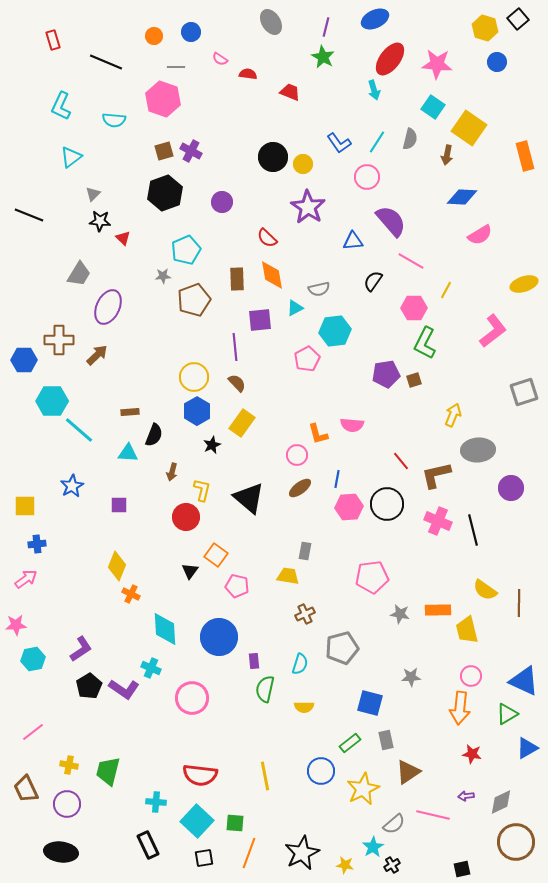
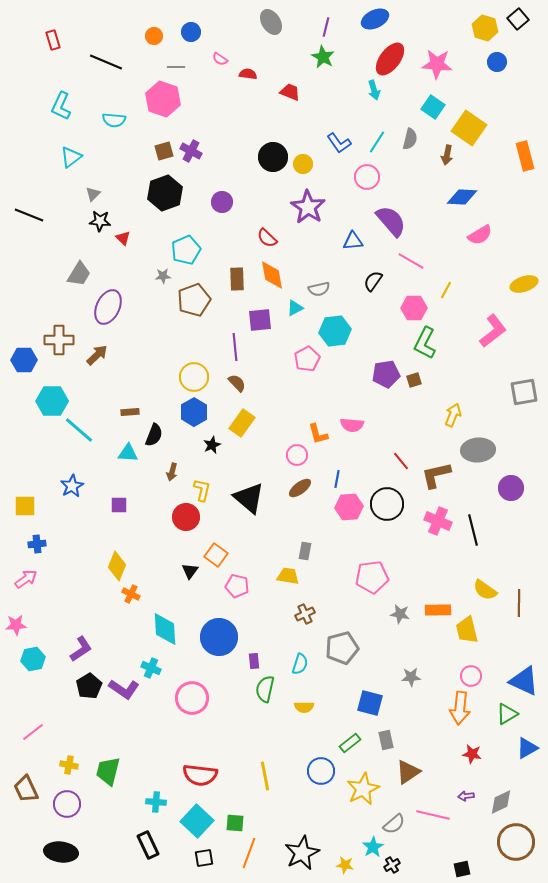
gray square at (524, 392): rotated 8 degrees clockwise
blue hexagon at (197, 411): moved 3 px left, 1 px down
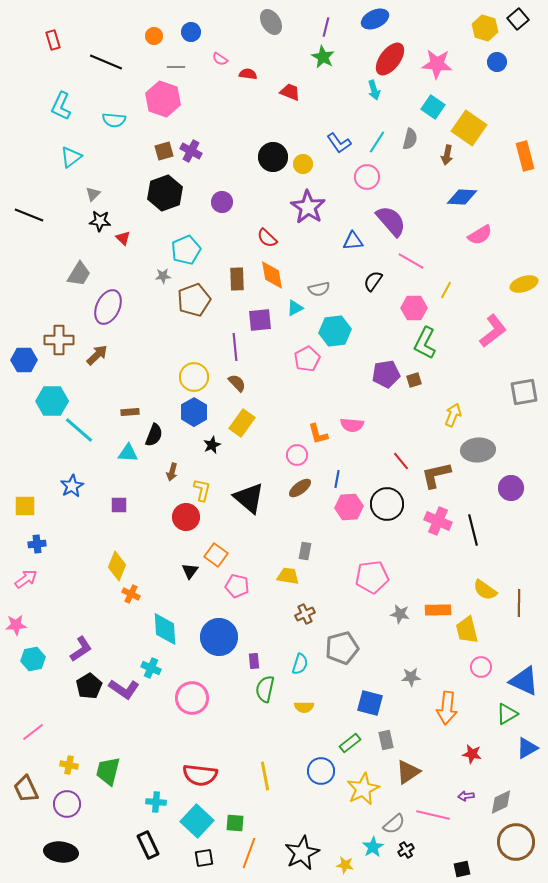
pink circle at (471, 676): moved 10 px right, 9 px up
orange arrow at (460, 708): moved 13 px left
black cross at (392, 865): moved 14 px right, 15 px up
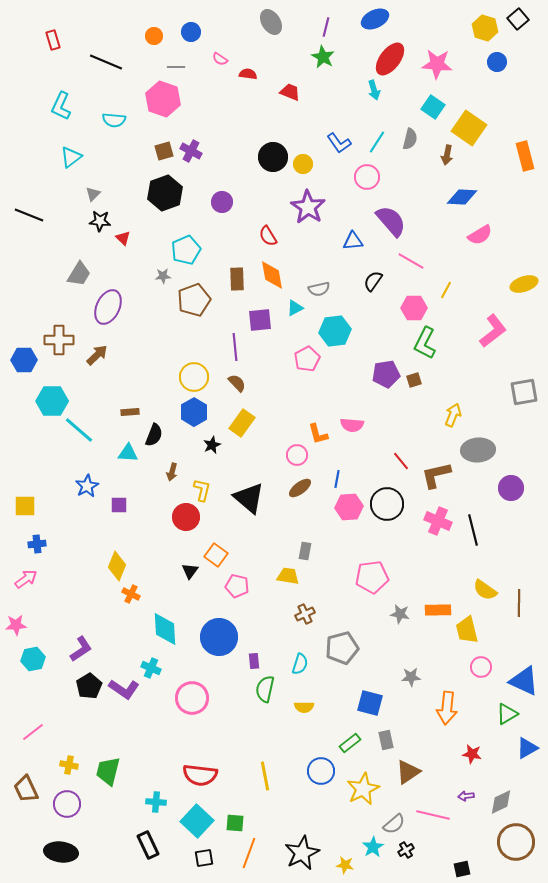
red semicircle at (267, 238): moved 1 px right, 2 px up; rotated 15 degrees clockwise
blue star at (72, 486): moved 15 px right
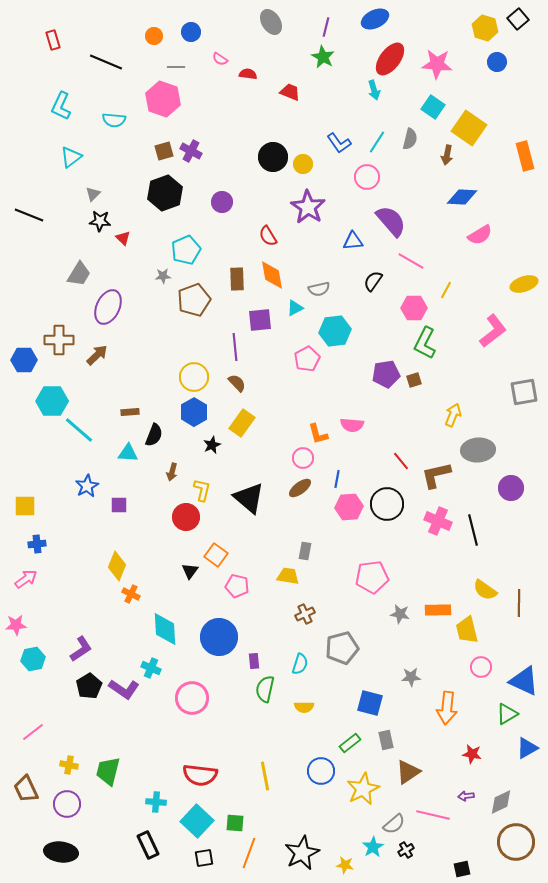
pink circle at (297, 455): moved 6 px right, 3 px down
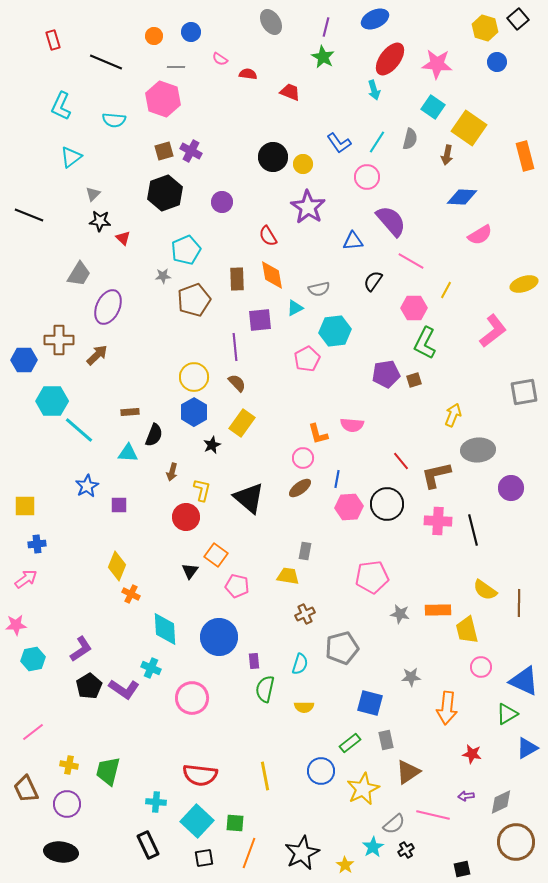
pink cross at (438, 521): rotated 20 degrees counterclockwise
yellow star at (345, 865): rotated 24 degrees clockwise
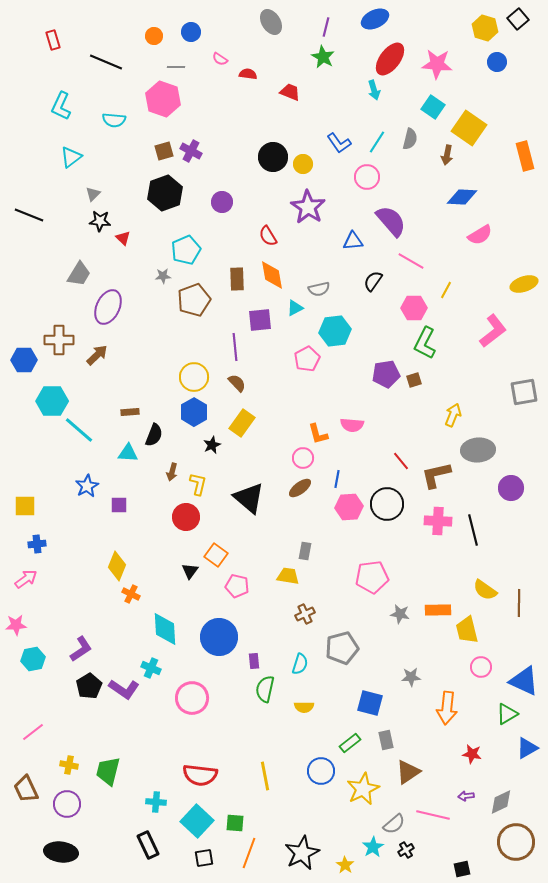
yellow L-shape at (202, 490): moved 4 px left, 6 px up
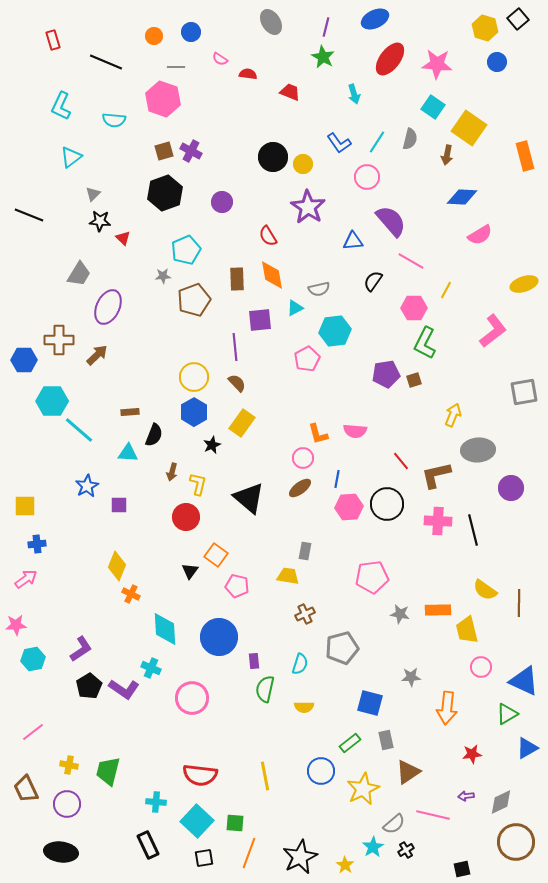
cyan arrow at (374, 90): moved 20 px left, 4 px down
pink semicircle at (352, 425): moved 3 px right, 6 px down
red star at (472, 754): rotated 18 degrees counterclockwise
black star at (302, 853): moved 2 px left, 4 px down
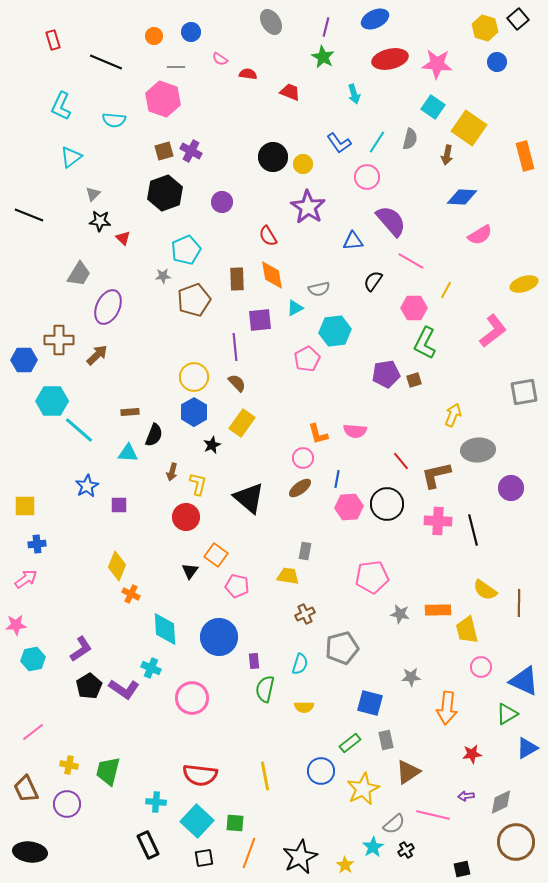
red ellipse at (390, 59): rotated 40 degrees clockwise
black ellipse at (61, 852): moved 31 px left
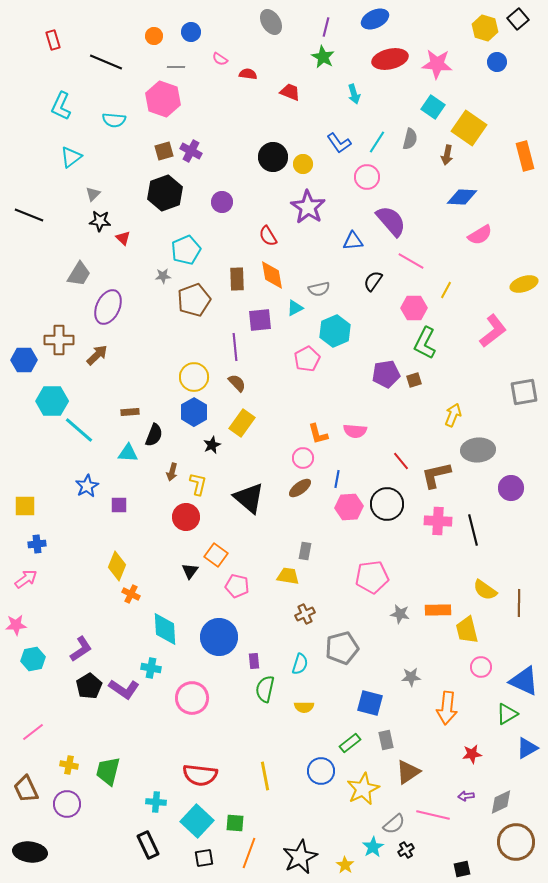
cyan hexagon at (335, 331): rotated 16 degrees counterclockwise
cyan cross at (151, 668): rotated 12 degrees counterclockwise
